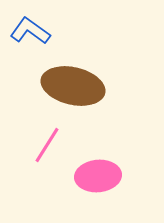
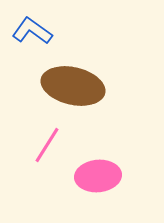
blue L-shape: moved 2 px right
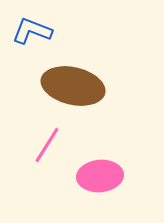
blue L-shape: rotated 15 degrees counterclockwise
pink ellipse: moved 2 px right
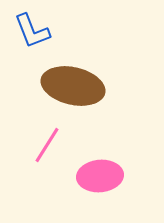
blue L-shape: rotated 132 degrees counterclockwise
